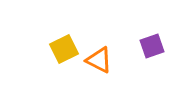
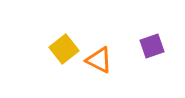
yellow square: rotated 12 degrees counterclockwise
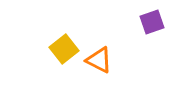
purple square: moved 24 px up
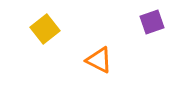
yellow square: moved 19 px left, 20 px up
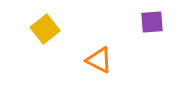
purple square: rotated 15 degrees clockwise
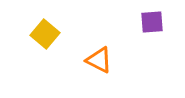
yellow square: moved 5 px down; rotated 12 degrees counterclockwise
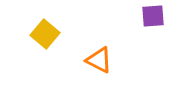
purple square: moved 1 px right, 6 px up
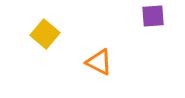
orange triangle: moved 2 px down
